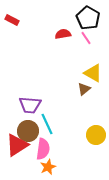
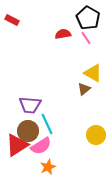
pink semicircle: moved 2 px left, 3 px up; rotated 50 degrees clockwise
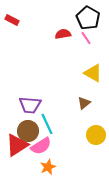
brown triangle: moved 14 px down
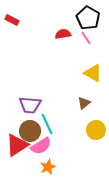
brown circle: moved 2 px right
yellow circle: moved 5 px up
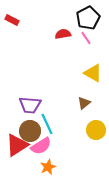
black pentagon: rotated 15 degrees clockwise
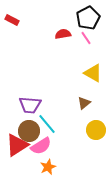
cyan line: rotated 15 degrees counterclockwise
brown circle: moved 1 px left
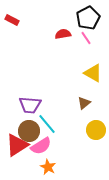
orange star: rotated 21 degrees counterclockwise
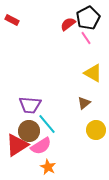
red semicircle: moved 5 px right, 10 px up; rotated 28 degrees counterclockwise
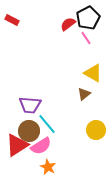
brown triangle: moved 9 px up
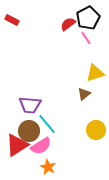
yellow triangle: moved 2 px right; rotated 48 degrees counterclockwise
